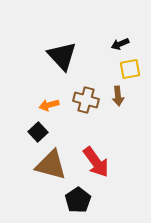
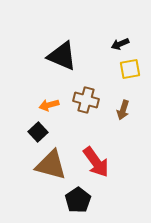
black triangle: rotated 24 degrees counterclockwise
brown arrow: moved 5 px right, 14 px down; rotated 24 degrees clockwise
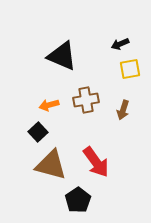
brown cross: rotated 25 degrees counterclockwise
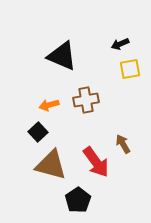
brown arrow: moved 34 px down; rotated 132 degrees clockwise
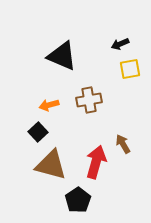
brown cross: moved 3 px right
red arrow: rotated 128 degrees counterclockwise
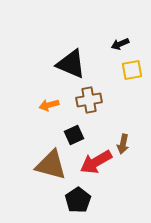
black triangle: moved 9 px right, 8 px down
yellow square: moved 2 px right, 1 px down
black square: moved 36 px right, 3 px down; rotated 18 degrees clockwise
brown arrow: rotated 138 degrees counterclockwise
red arrow: rotated 136 degrees counterclockwise
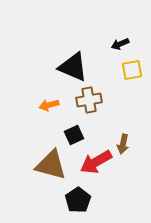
black triangle: moved 2 px right, 3 px down
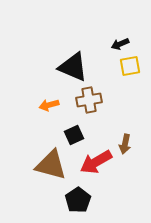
yellow square: moved 2 px left, 4 px up
brown arrow: moved 2 px right
